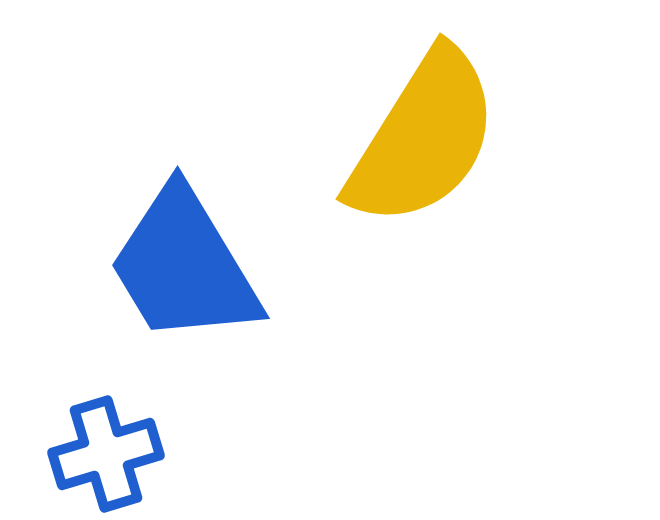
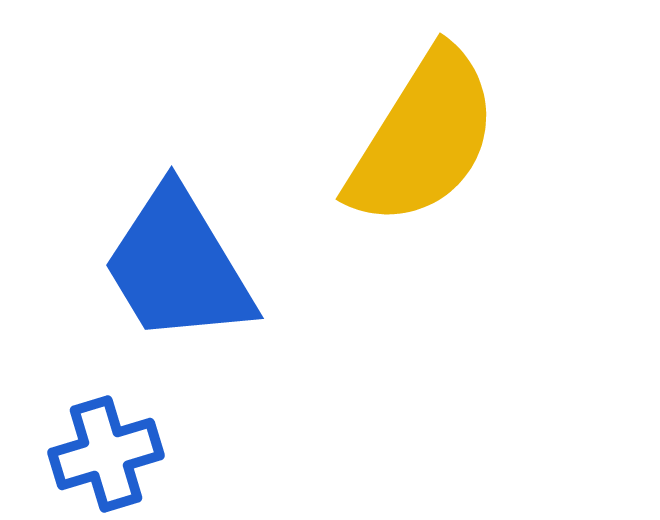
blue trapezoid: moved 6 px left
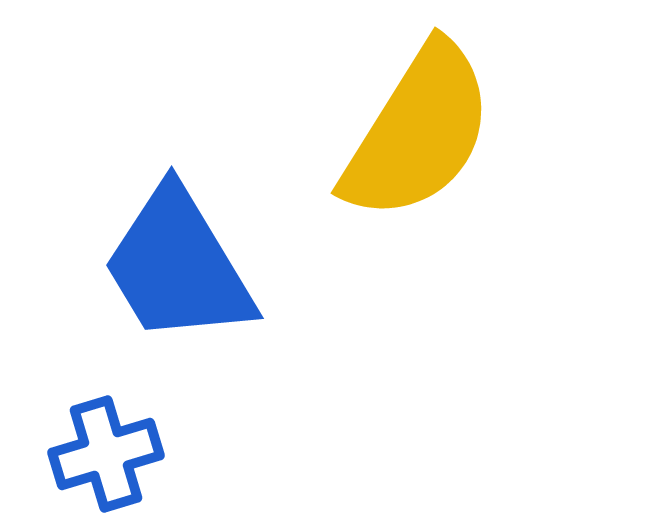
yellow semicircle: moved 5 px left, 6 px up
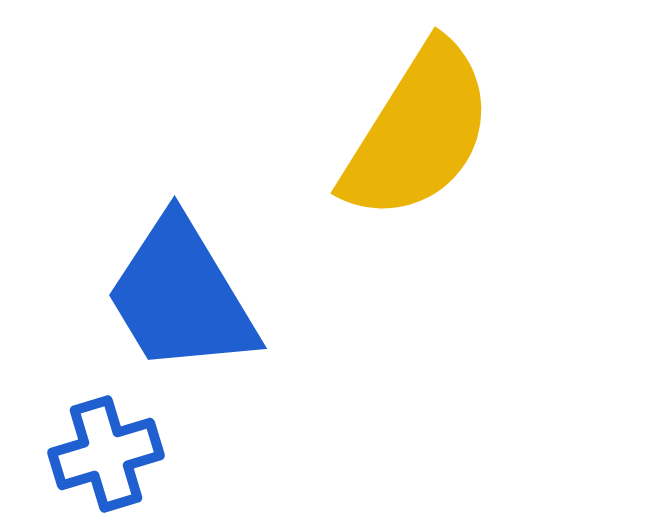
blue trapezoid: moved 3 px right, 30 px down
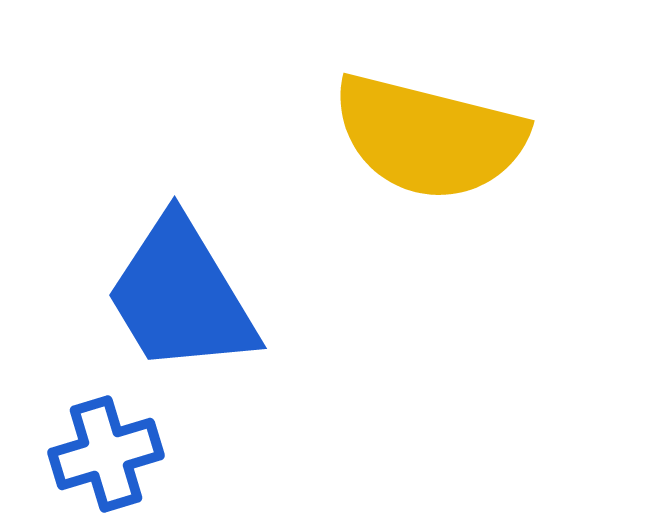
yellow semicircle: moved 11 px right, 5 px down; rotated 72 degrees clockwise
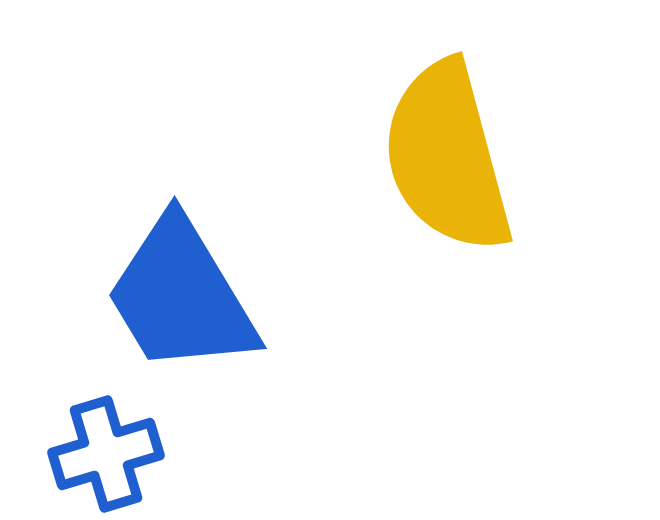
yellow semicircle: moved 18 px right, 20 px down; rotated 61 degrees clockwise
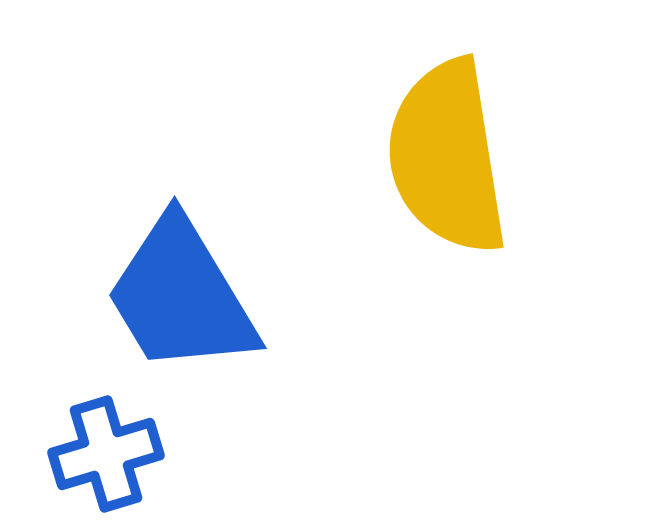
yellow semicircle: rotated 6 degrees clockwise
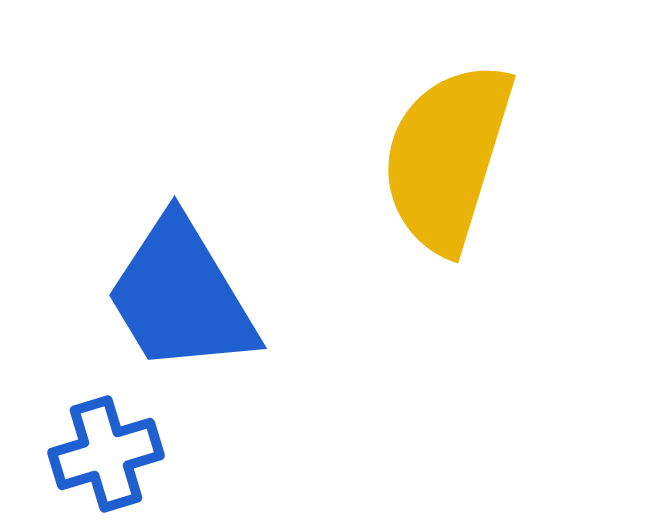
yellow semicircle: rotated 26 degrees clockwise
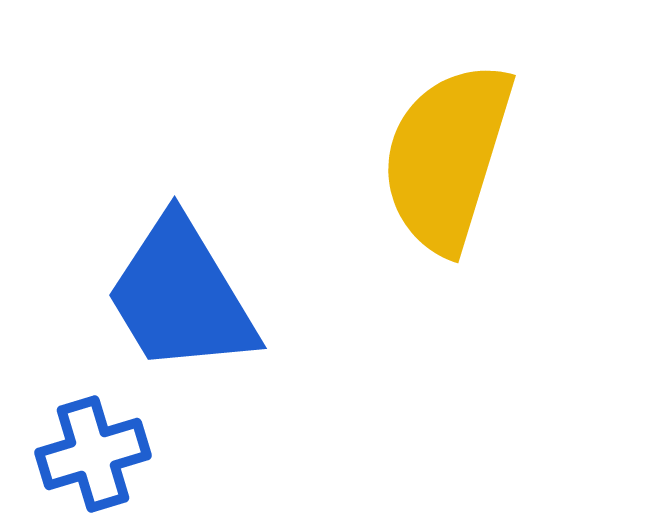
blue cross: moved 13 px left
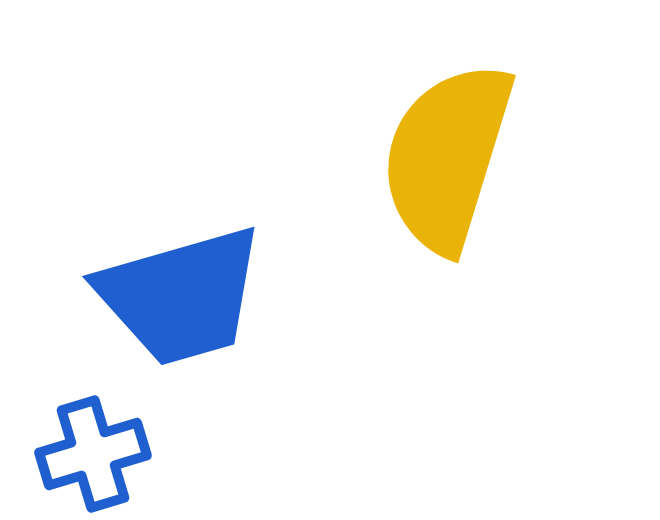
blue trapezoid: rotated 75 degrees counterclockwise
